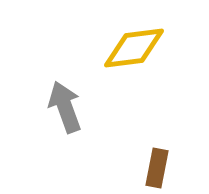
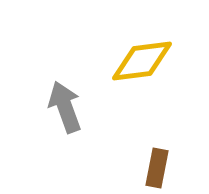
yellow diamond: moved 8 px right, 13 px down
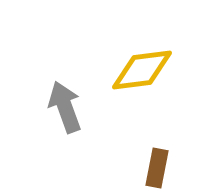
yellow diamond: moved 9 px down
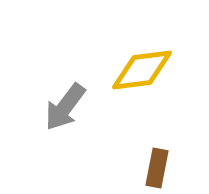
gray arrow: rotated 123 degrees counterclockwise
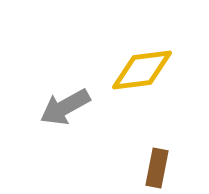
gray arrow: rotated 24 degrees clockwise
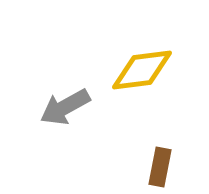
brown rectangle: moved 3 px right, 1 px up
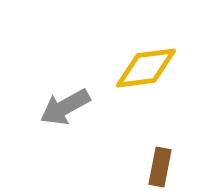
yellow diamond: moved 4 px right, 2 px up
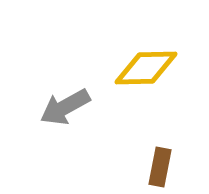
yellow diamond: rotated 6 degrees clockwise
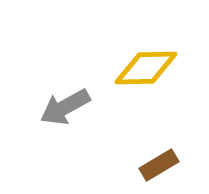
brown rectangle: moved 1 px left, 2 px up; rotated 48 degrees clockwise
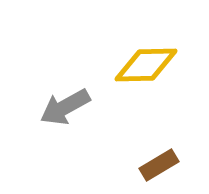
yellow diamond: moved 3 px up
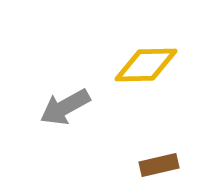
brown rectangle: rotated 18 degrees clockwise
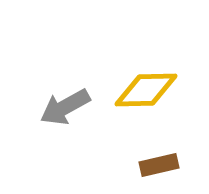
yellow diamond: moved 25 px down
